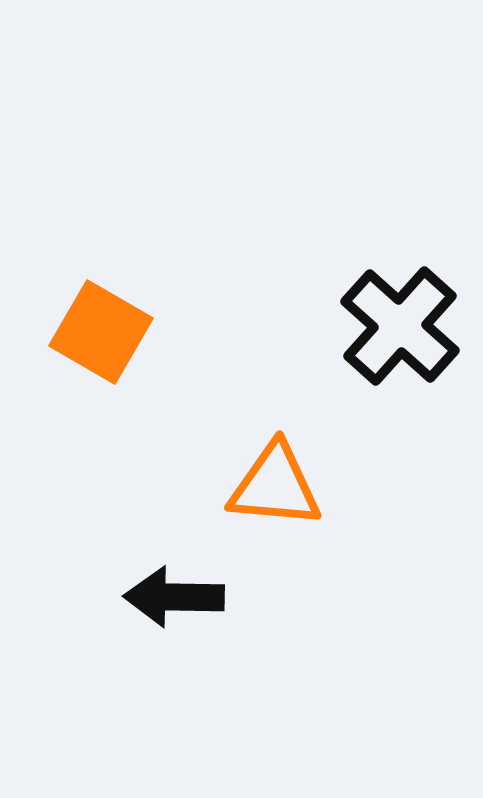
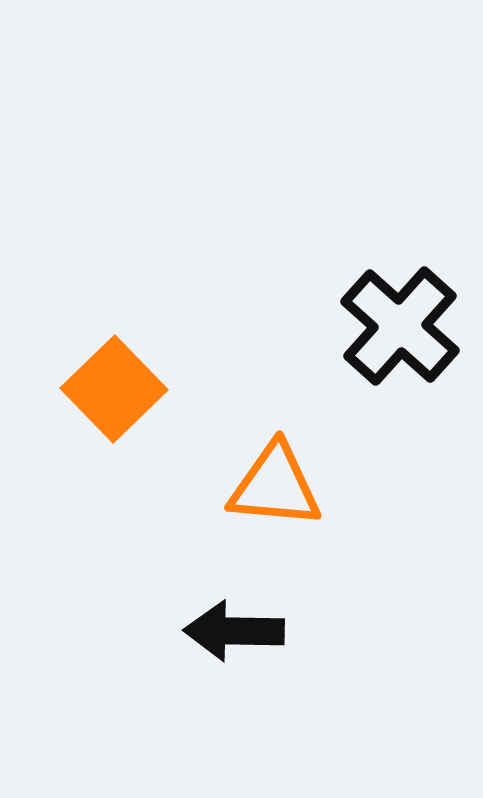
orange square: moved 13 px right, 57 px down; rotated 16 degrees clockwise
black arrow: moved 60 px right, 34 px down
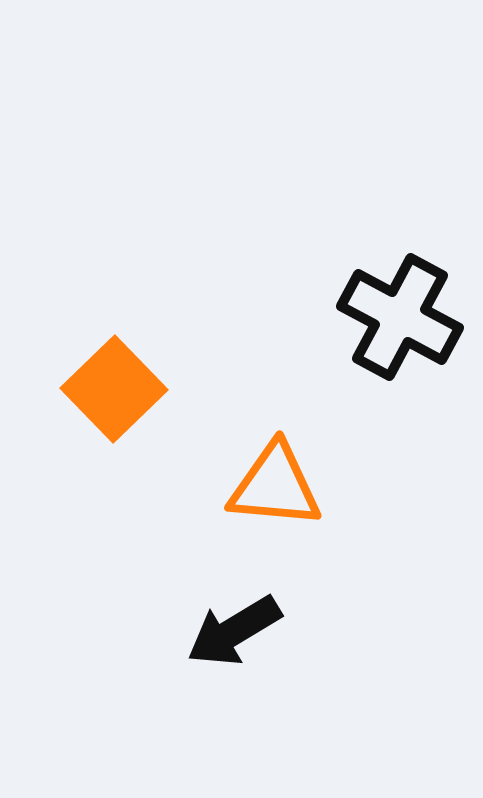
black cross: moved 9 px up; rotated 14 degrees counterclockwise
black arrow: rotated 32 degrees counterclockwise
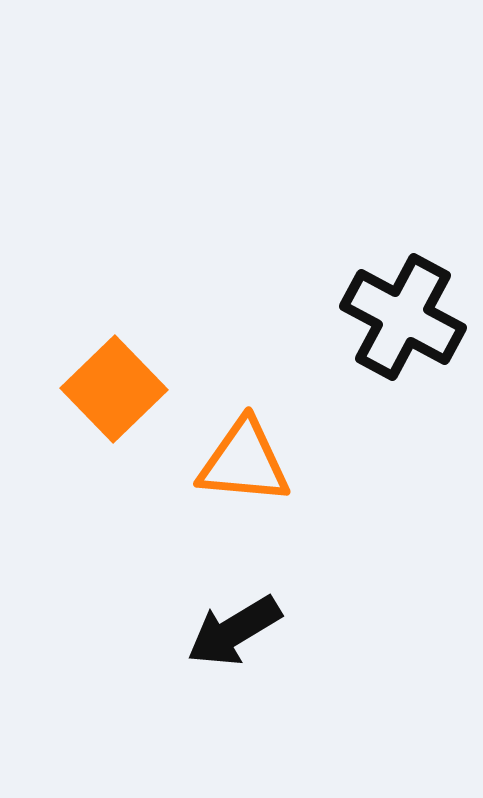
black cross: moved 3 px right
orange triangle: moved 31 px left, 24 px up
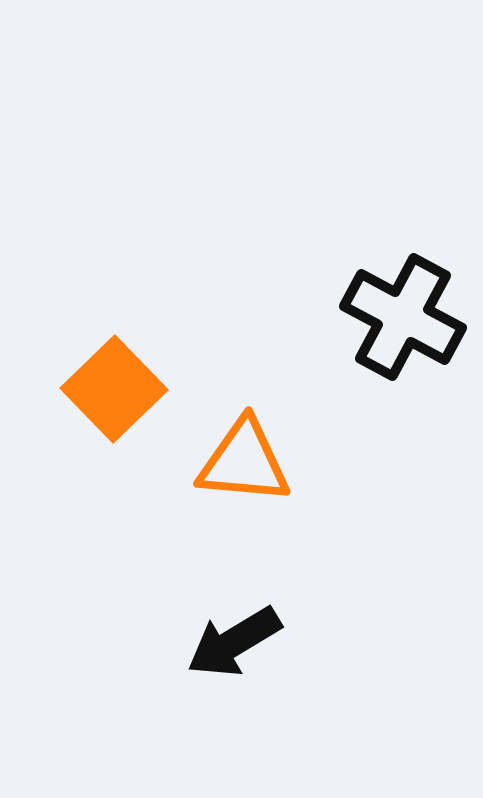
black arrow: moved 11 px down
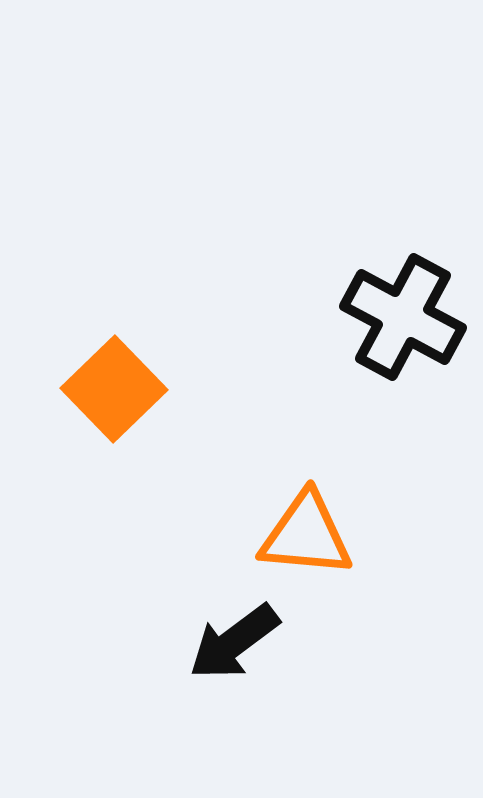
orange triangle: moved 62 px right, 73 px down
black arrow: rotated 6 degrees counterclockwise
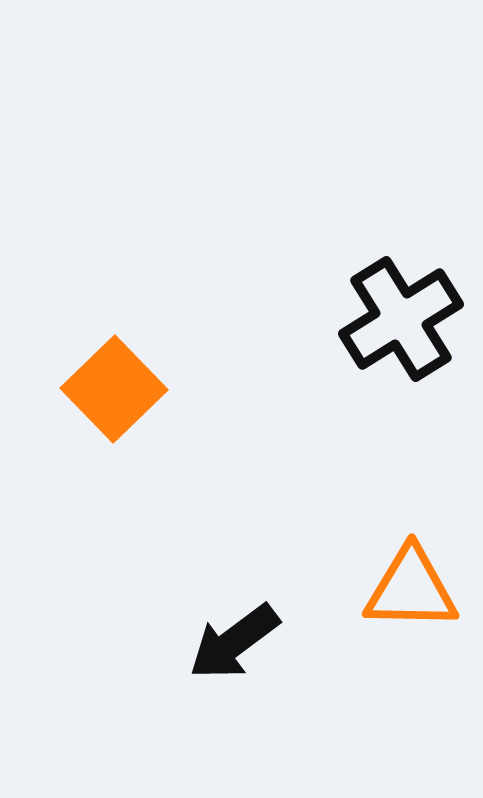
black cross: moved 2 px left, 2 px down; rotated 30 degrees clockwise
orange triangle: moved 105 px right, 54 px down; rotated 4 degrees counterclockwise
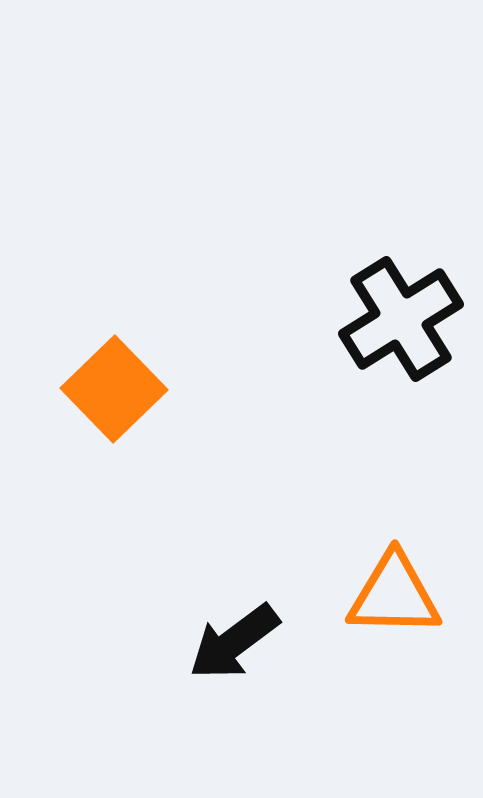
orange triangle: moved 17 px left, 6 px down
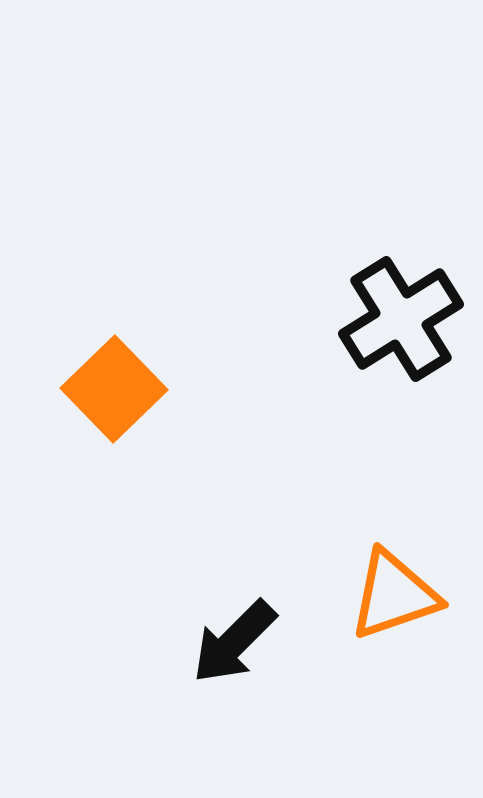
orange triangle: rotated 20 degrees counterclockwise
black arrow: rotated 8 degrees counterclockwise
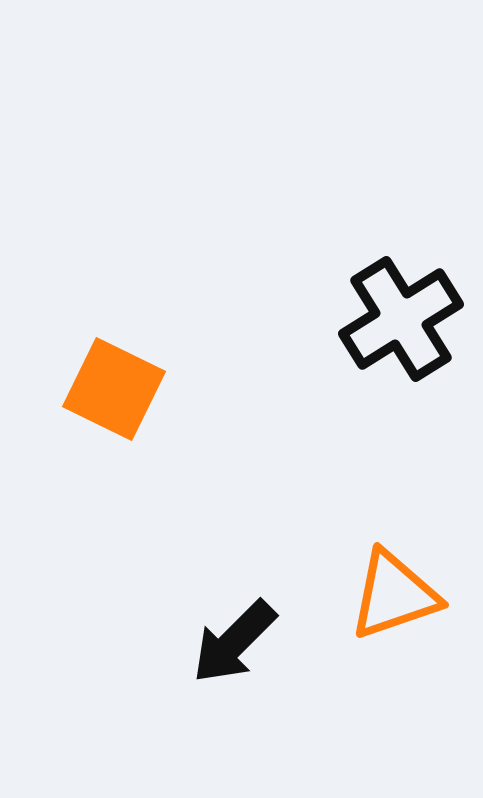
orange square: rotated 20 degrees counterclockwise
